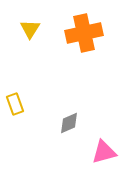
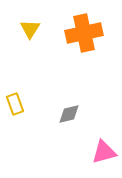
gray diamond: moved 9 px up; rotated 10 degrees clockwise
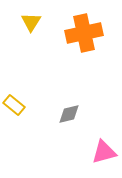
yellow triangle: moved 1 px right, 7 px up
yellow rectangle: moved 1 px left, 1 px down; rotated 30 degrees counterclockwise
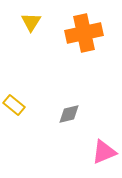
pink triangle: rotated 8 degrees counterclockwise
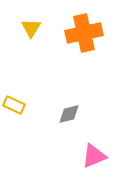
yellow triangle: moved 6 px down
yellow rectangle: rotated 15 degrees counterclockwise
pink triangle: moved 10 px left, 4 px down
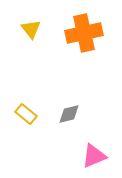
yellow triangle: moved 1 px down; rotated 10 degrees counterclockwise
yellow rectangle: moved 12 px right, 9 px down; rotated 15 degrees clockwise
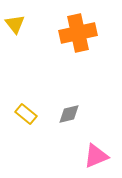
yellow triangle: moved 16 px left, 5 px up
orange cross: moved 6 px left
pink triangle: moved 2 px right
